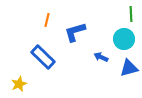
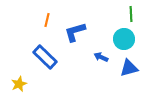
blue rectangle: moved 2 px right
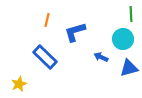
cyan circle: moved 1 px left
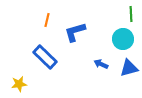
blue arrow: moved 7 px down
yellow star: rotated 14 degrees clockwise
